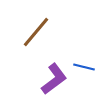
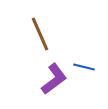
brown line: moved 4 px right, 2 px down; rotated 64 degrees counterclockwise
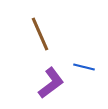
purple L-shape: moved 3 px left, 4 px down
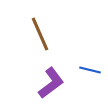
blue line: moved 6 px right, 3 px down
